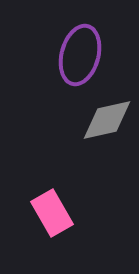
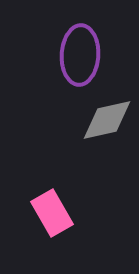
purple ellipse: rotated 12 degrees counterclockwise
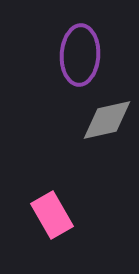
pink rectangle: moved 2 px down
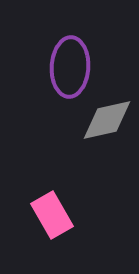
purple ellipse: moved 10 px left, 12 px down
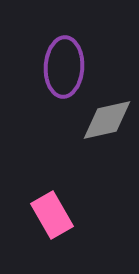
purple ellipse: moved 6 px left
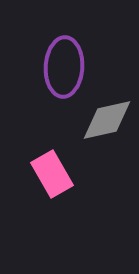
pink rectangle: moved 41 px up
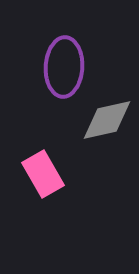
pink rectangle: moved 9 px left
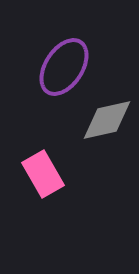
purple ellipse: rotated 30 degrees clockwise
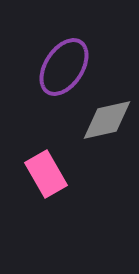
pink rectangle: moved 3 px right
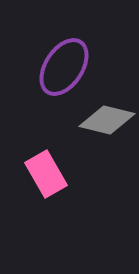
gray diamond: rotated 26 degrees clockwise
